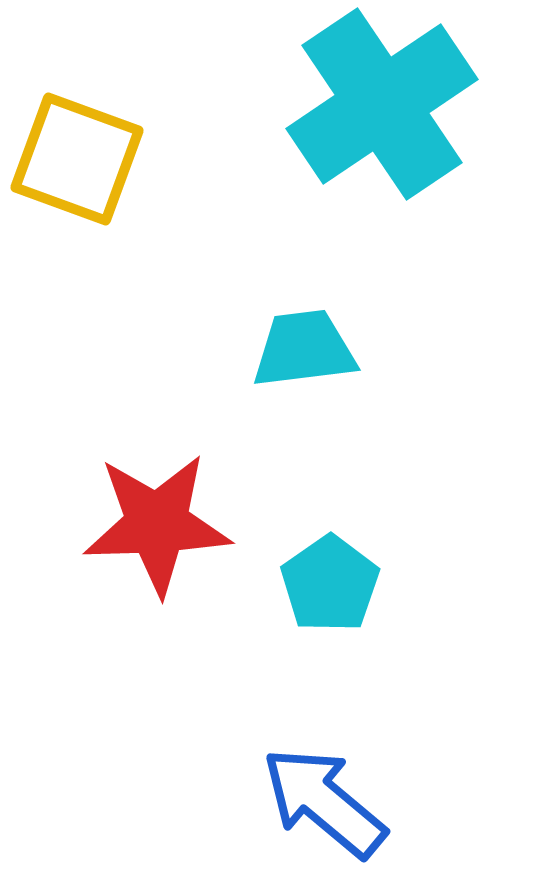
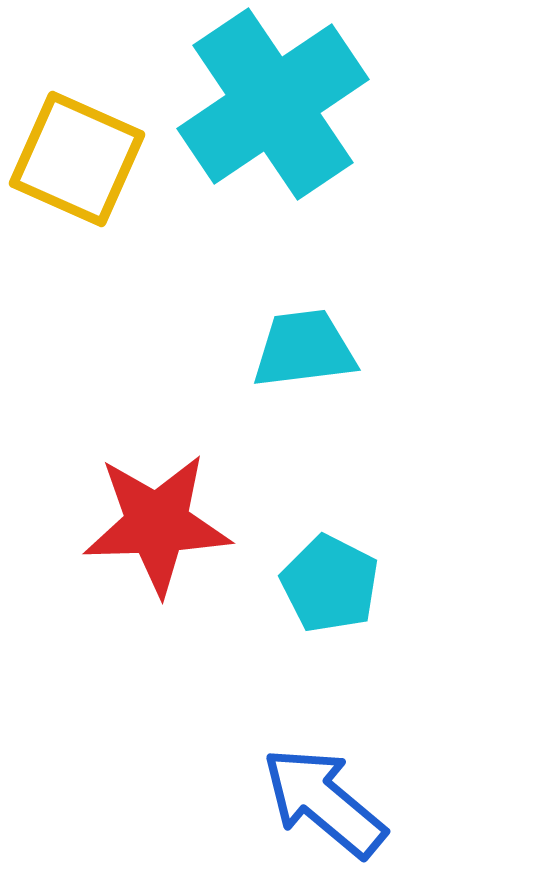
cyan cross: moved 109 px left
yellow square: rotated 4 degrees clockwise
cyan pentagon: rotated 10 degrees counterclockwise
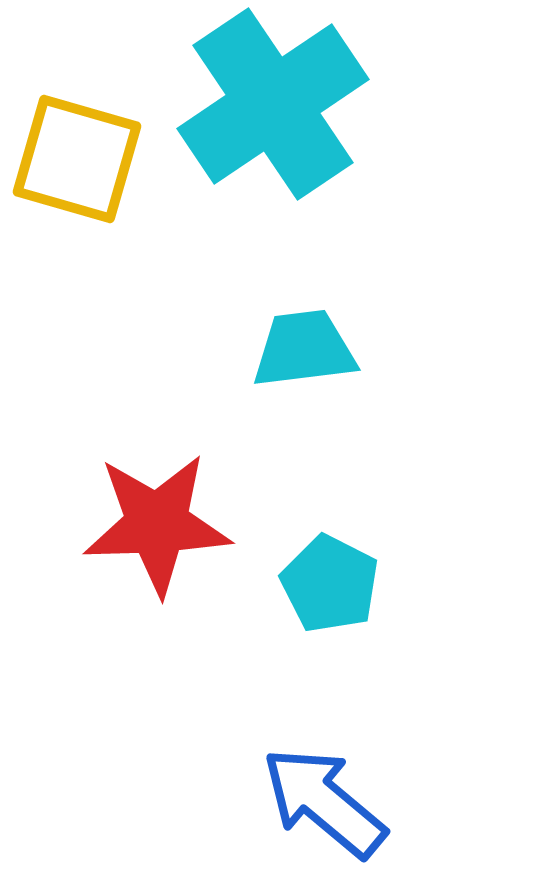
yellow square: rotated 8 degrees counterclockwise
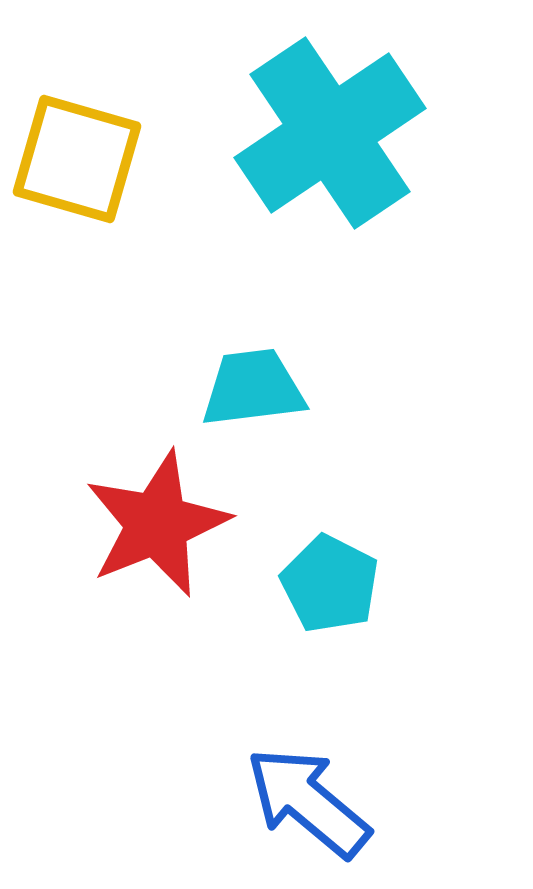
cyan cross: moved 57 px right, 29 px down
cyan trapezoid: moved 51 px left, 39 px down
red star: rotated 20 degrees counterclockwise
blue arrow: moved 16 px left
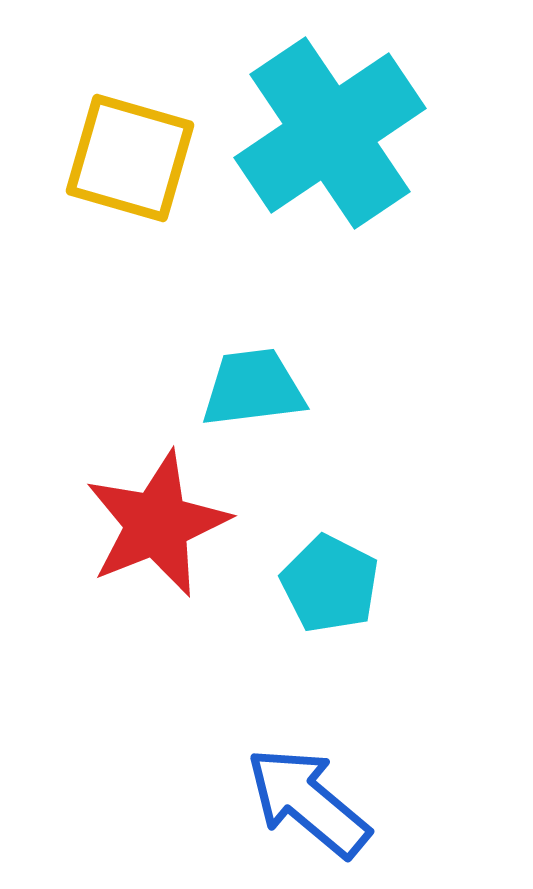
yellow square: moved 53 px right, 1 px up
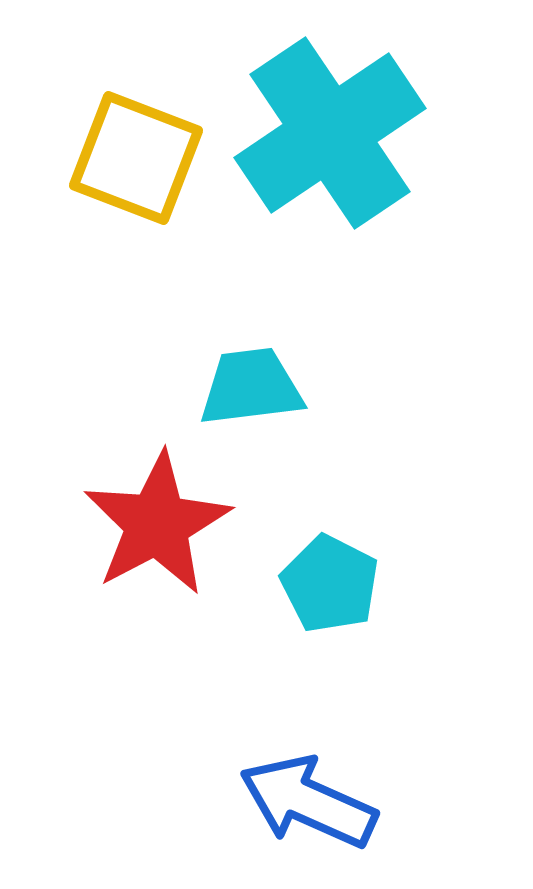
yellow square: moved 6 px right; rotated 5 degrees clockwise
cyan trapezoid: moved 2 px left, 1 px up
red star: rotated 6 degrees counterclockwise
blue arrow: rotated 16 degrees counterclockwise
